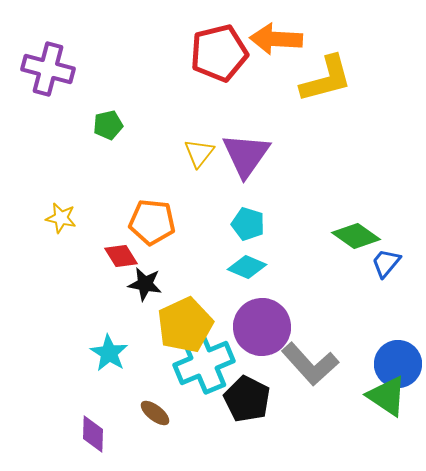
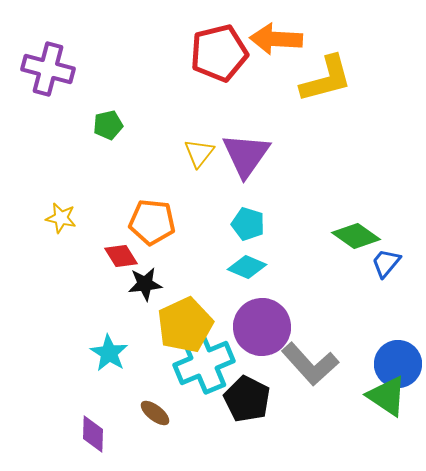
black star: rotated 16 degrees counterclockwise
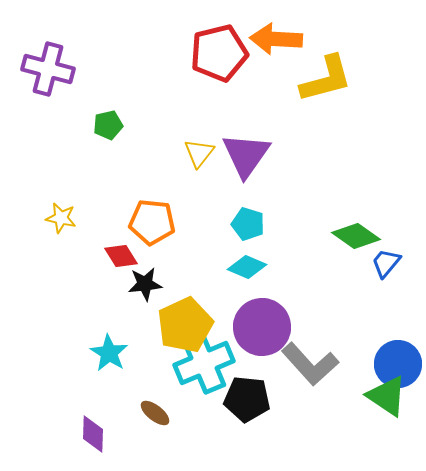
black pentagon: rotated 21 degrees counterclockwise
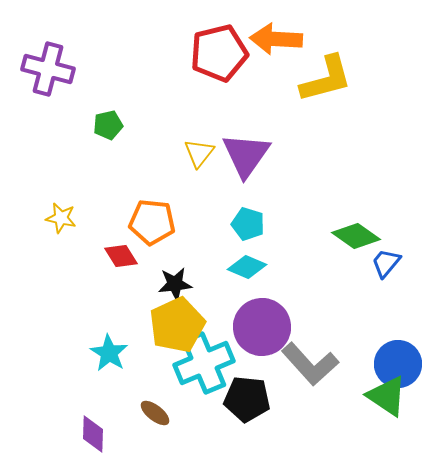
black star: moved 30 px right
yellow pentagon: moved 8 px left
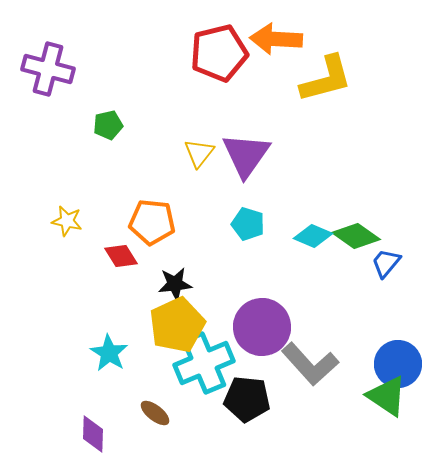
yellow star: moved 6 px right, 3 px down
cyan diamond: moved 66 px right, 31 px up
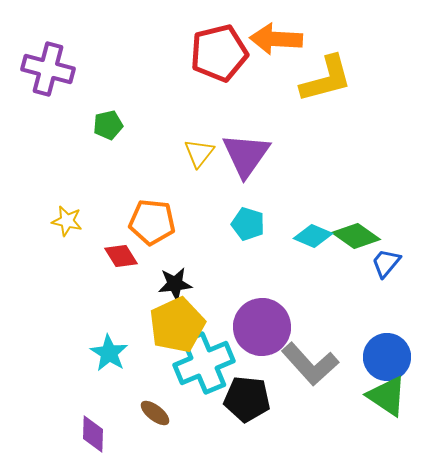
blue circle: moved 11 px left, 7 px up
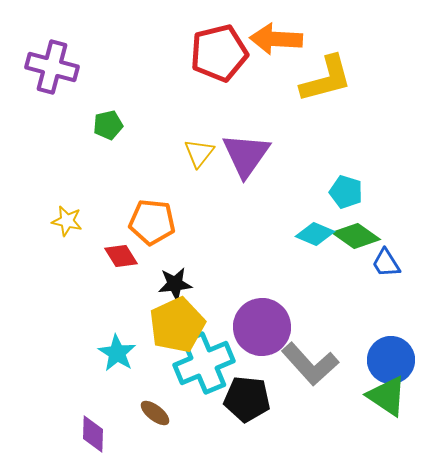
purple cross: moved 4 px right, 2 px up
cyan pentagon: moved 98 px right, 32 px up
cyan diamond: moved 2 px right, 2 px up
blue trapezoid: rotated 72 degrees counterclockwise
cyan star: moved 8 px right
blue circle: moved 4 px right, 3 px down
